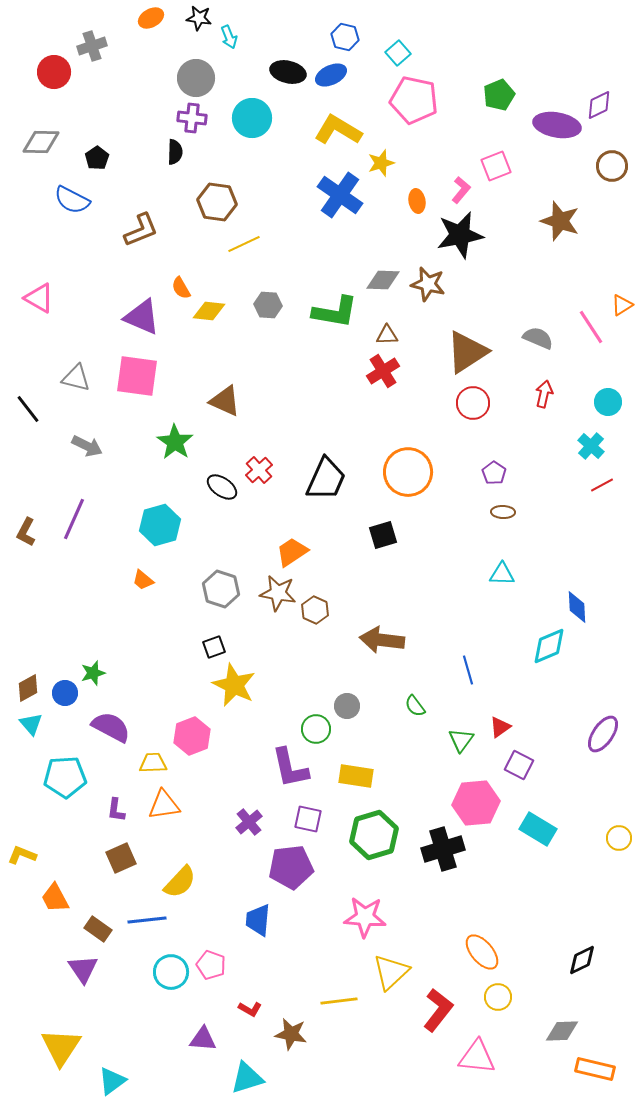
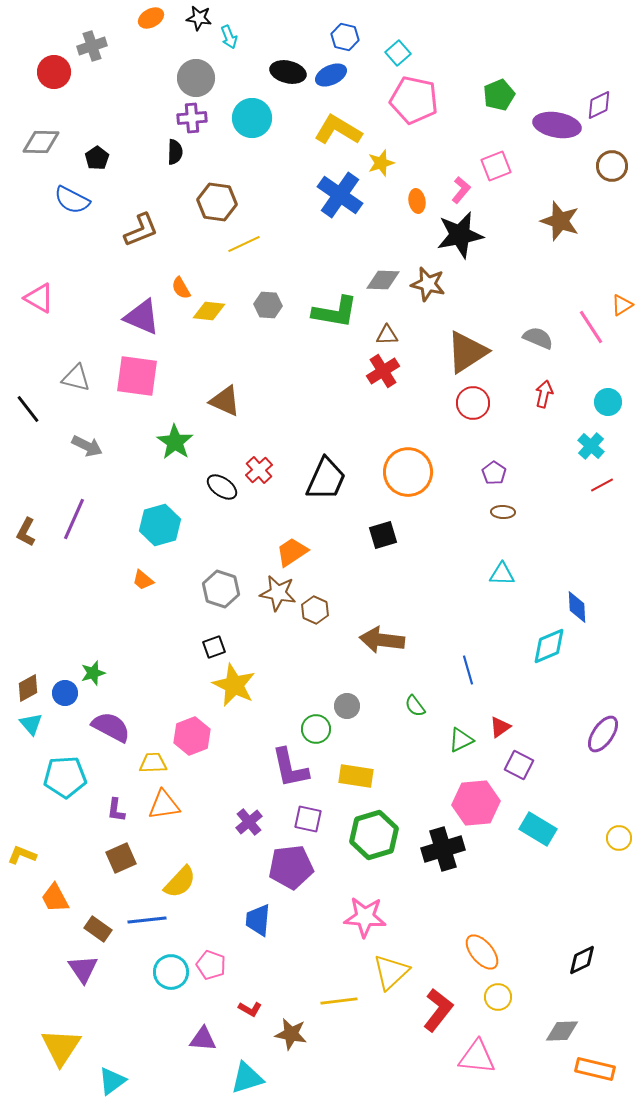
purple cross at (192, 118): rotated 12 degrees counterclockwise
green triangle at (461, 740): rotated 28 degrees clockwise
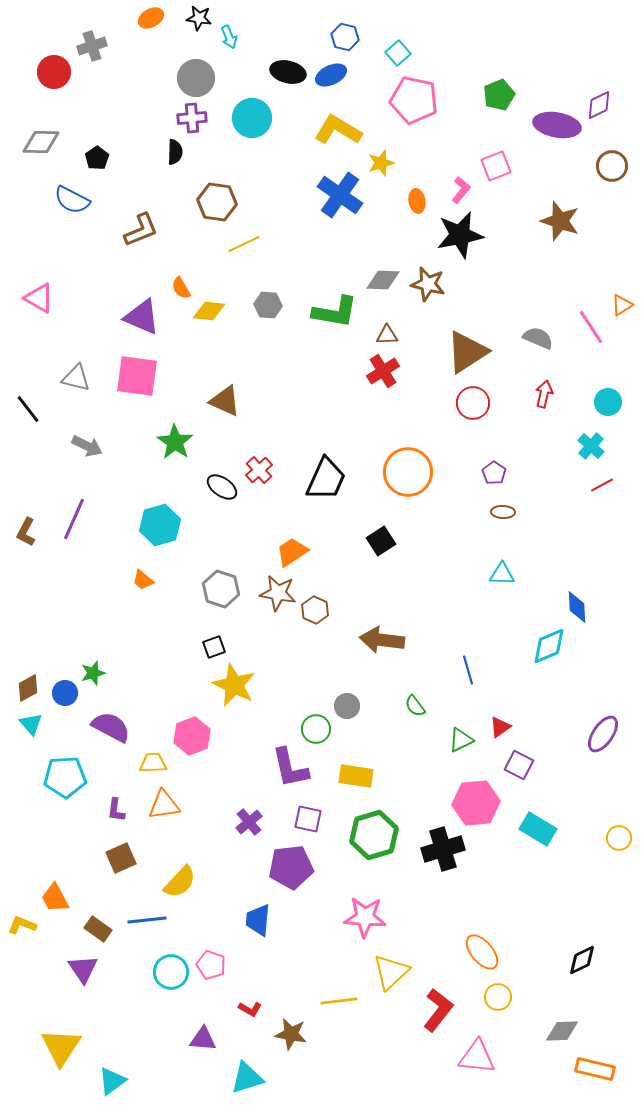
black square at (383, 535): moved 2 px left, 6 px down; rotated 16 degrees counterclockwise
yellow L-shape at (22, 855): moved 70 px down
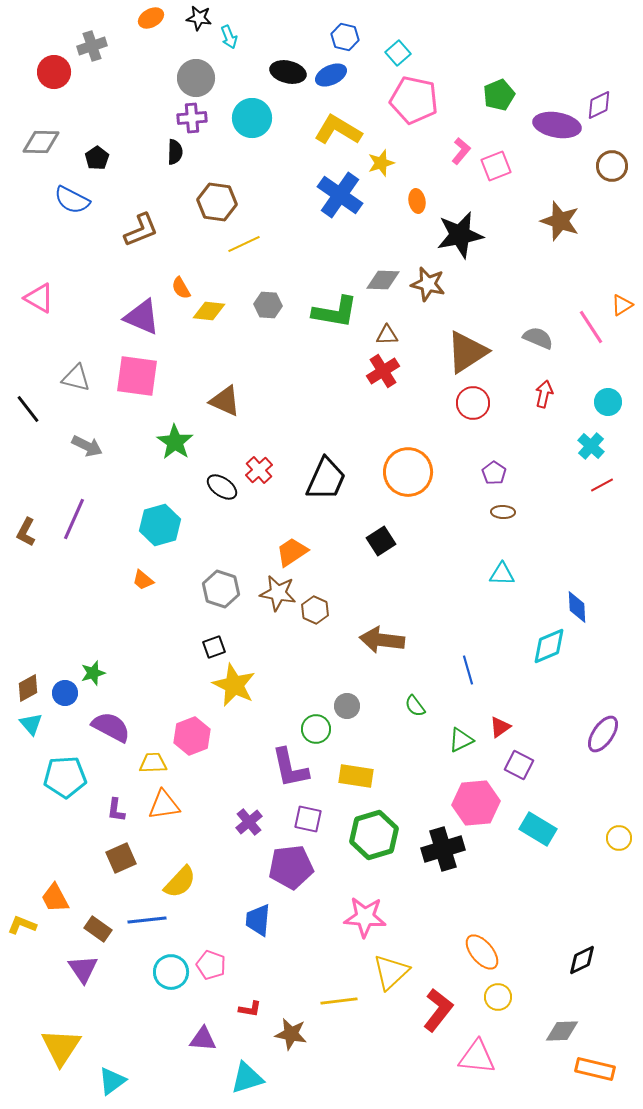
pink L-shape at (461, 190): moved 39 px up
red L-shape at (250, 1009): rotated 20 degrees counterclockwise
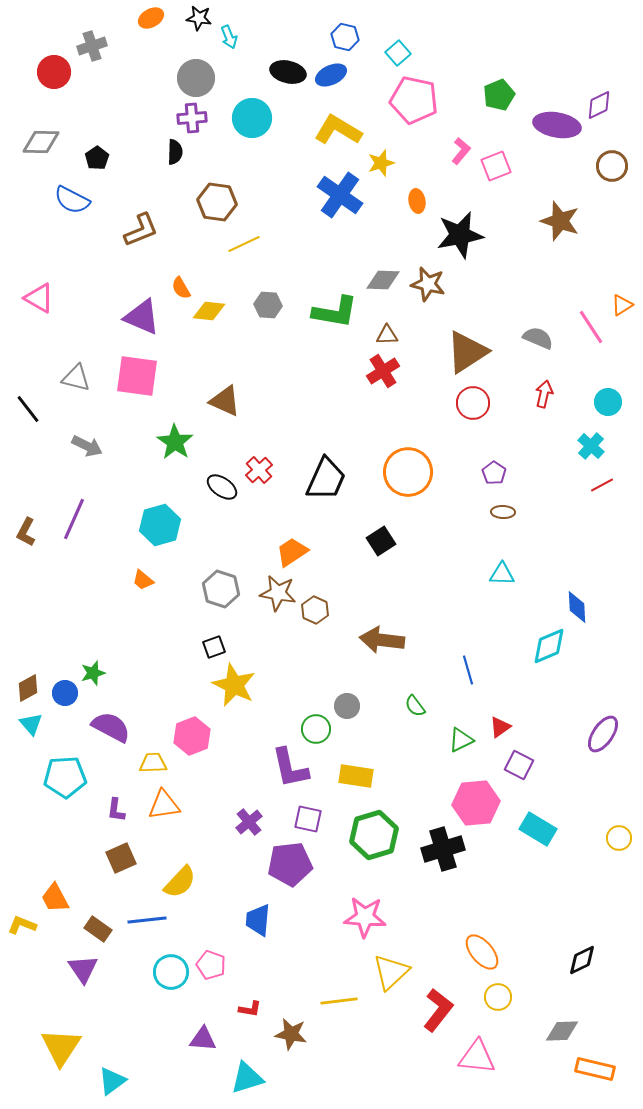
purple pentagon at (291, 867): moved 1 px left, 3 px up
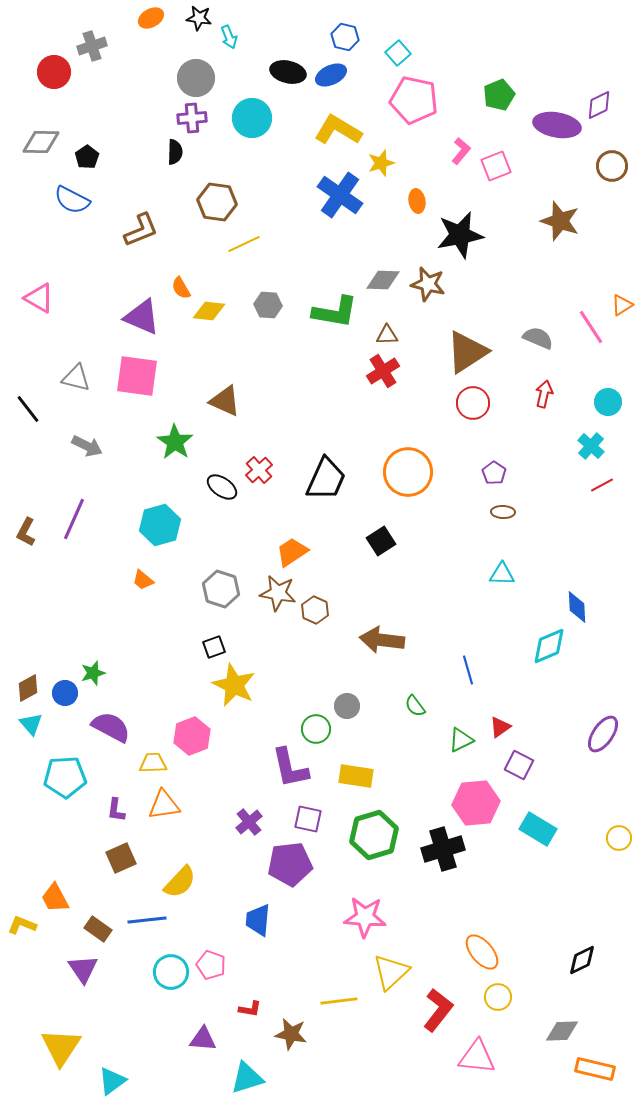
black pentagon at (97, 158): moved 10 px left, 1 px up
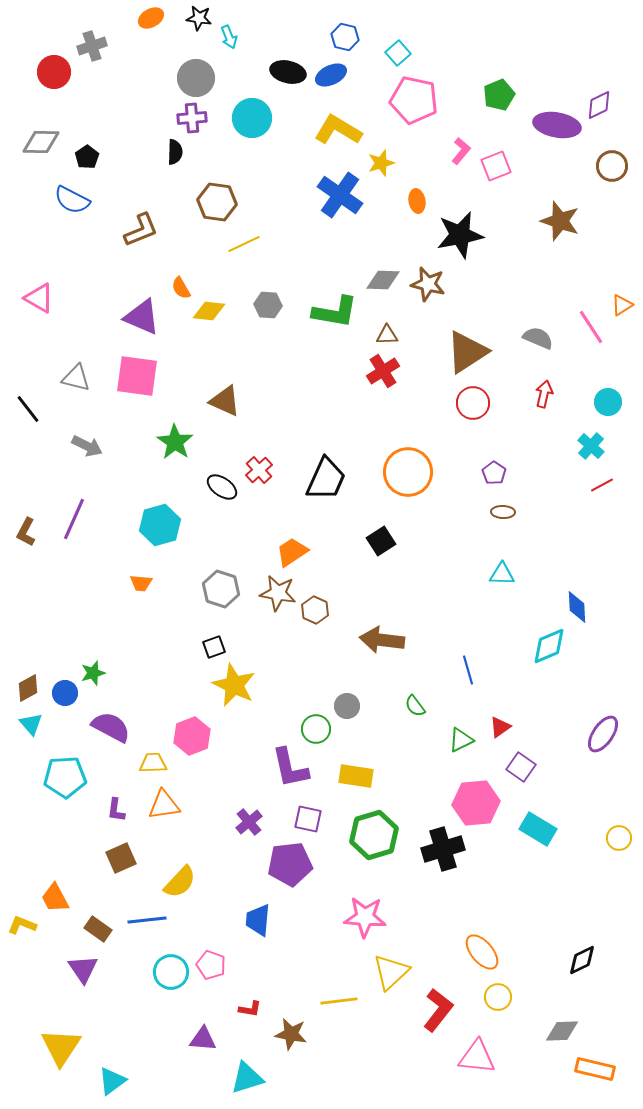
orange trapezoid at (143, 580): moved 2 px left, 3 px down; rotated 35 degrees counterclockwise
purple square at (519, 765): moved 2 px right, 2 px down; rotated 8 degrees clockwise
